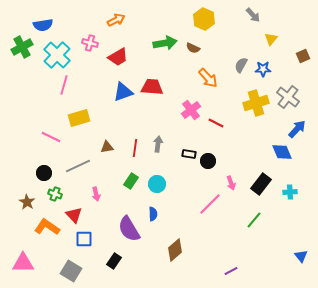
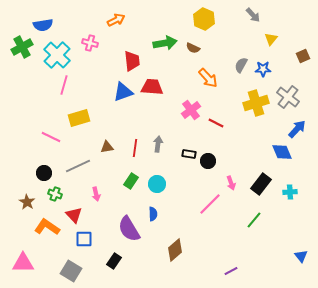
red trapezoid at (118, 57): moved 14 px right, 4 px down; rotated 65 degrees counterclockwise
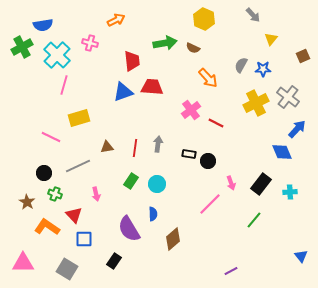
yellow cross at (256, 103): rotated 10 degrees counterclockwise
brown diamond at (175, 250): moved 2 px left, 11 px up
gray square at (71, 271): moved 4 px left, 2 px up
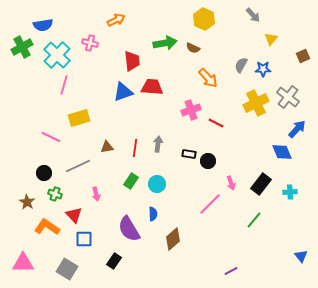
pink cross at (191, 110): rotated 18 degrees clockwise
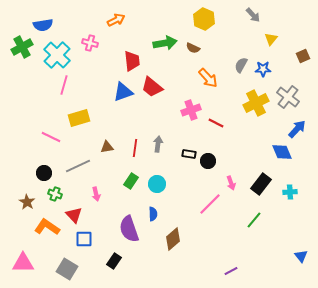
red trapezoid at (152, 87): rotated 145 degrees counterclockwise
purple semicircle at (129, 229): rotated 12 degrees clockwise
